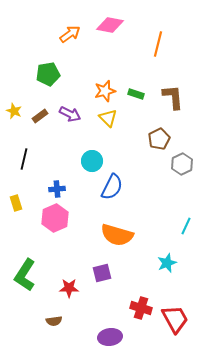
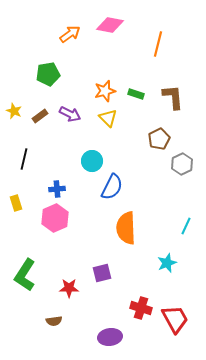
orange semicircle: moved 9 px right, 7 px up; rotated 72 degrees clockwise
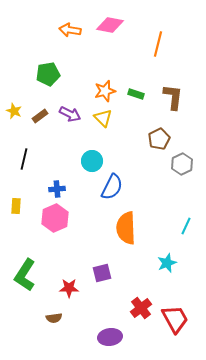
orange arrow: moved 4 px up; rotated 135 degrees counterclockwise
brown L-shape: rotated 12 degrees clockwise
yellow triangle: moved 5 px left
yellow rectangle: moved 3 px down; rotated 21 degrees clockwise
red cross: rotated 35 degrees clockwise
brown semicircle: moved 3 px up
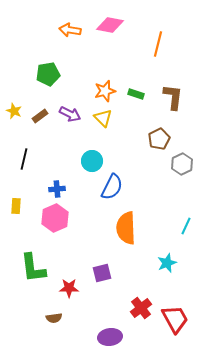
green L-shape: moved 8 px right, 7 px up; rotated 40 degrees counterclockwise
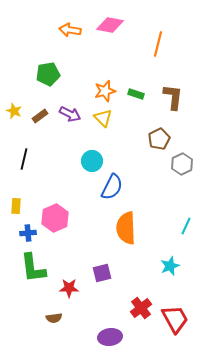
blue cross: moved 29 px left, 44 px down
cyan star: moved 3 px right, 3 px down
